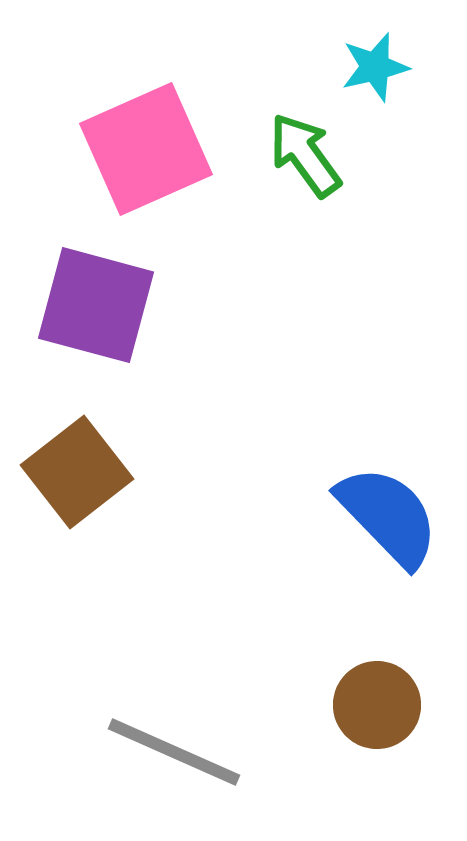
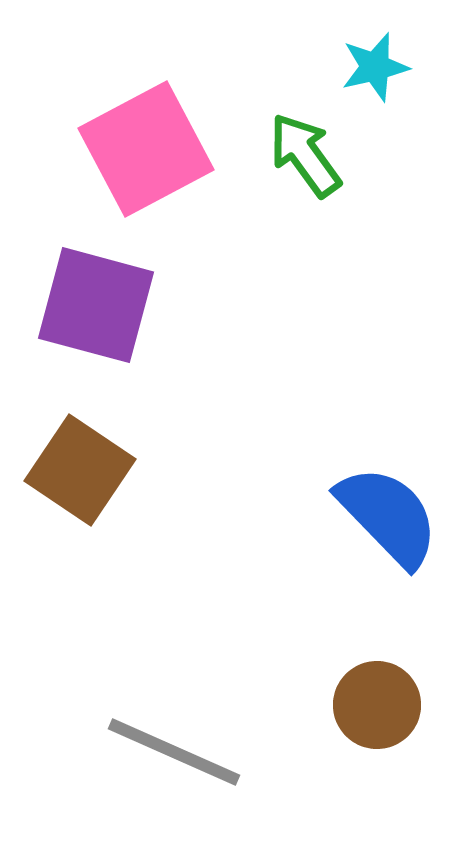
pink square: rotated 4 degrees counterclockwise
brown square: moved 3 px right, 2 px up; rotated 18 degrees counterclockwise
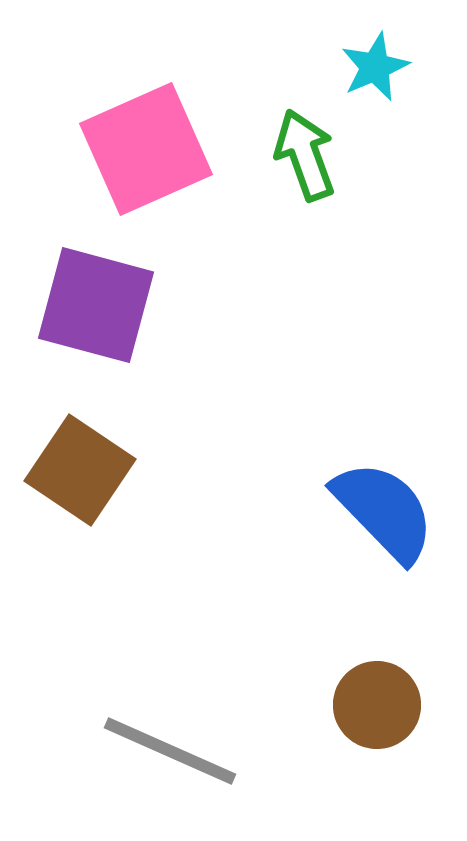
cyan star: rotated 10 degrees counterclockwise
pink square: rotated 4 degrees clockwise
green arrow: rotated 16 degrees clockwise
blue semicircle: moved 4 px left, 5 px up
gray line: moved 4 px left, 1 px up
